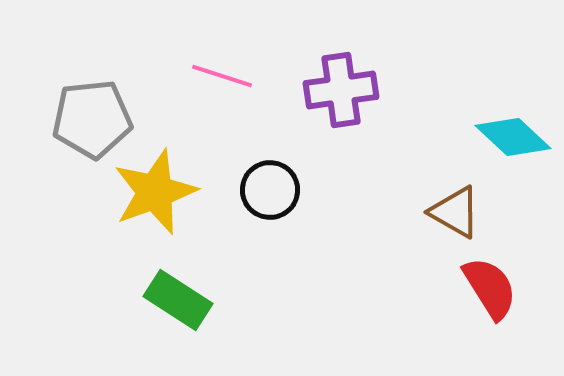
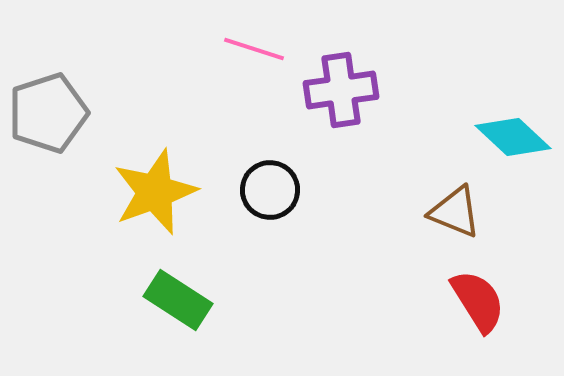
pink line: moved 32 px right, 27 px up
gray pentagon: moved 44 px left, 6 px up; rotated 12 degrees counterclockwise
brown triangle: rotated 8 degrees counterclockwise
red semicircle: moved 12 px left, 13 px down
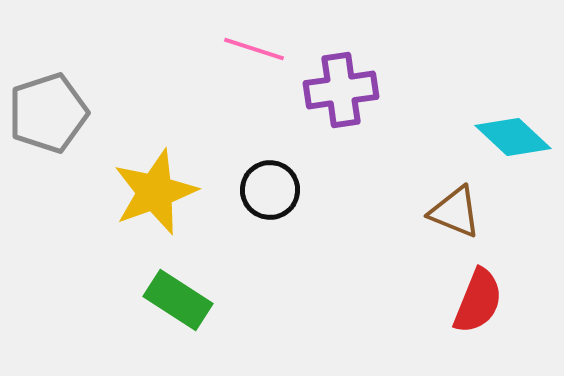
red semicircle: rotated 54 degrees clockwise
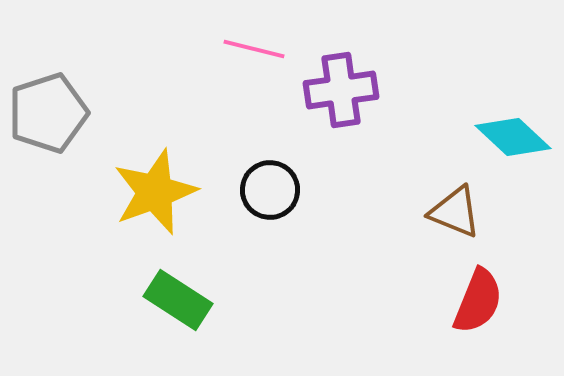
pink line: rotated 4 degrees counterclockwise
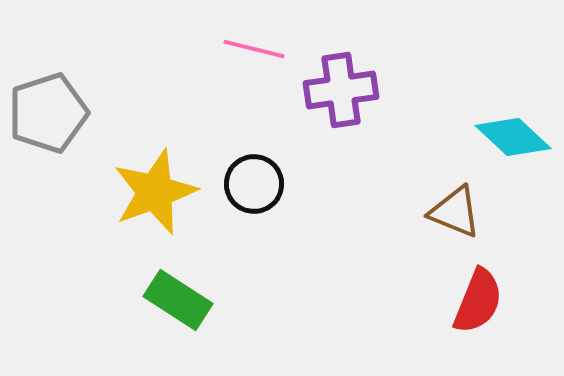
black circle: moved 16 px left, 6 px up
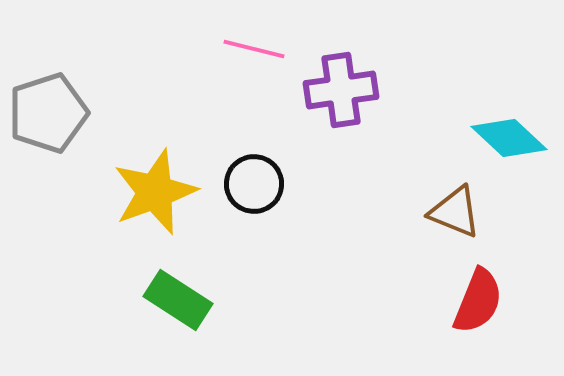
cyan diamond: moved 4 px left, 1 px down
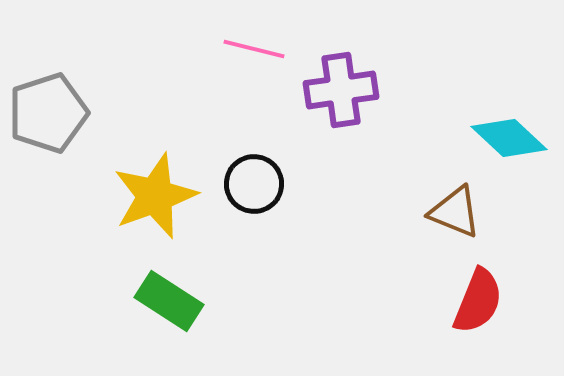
yellow star: moved 4 px down
green rectangle: moved 9 px left, 1 px down
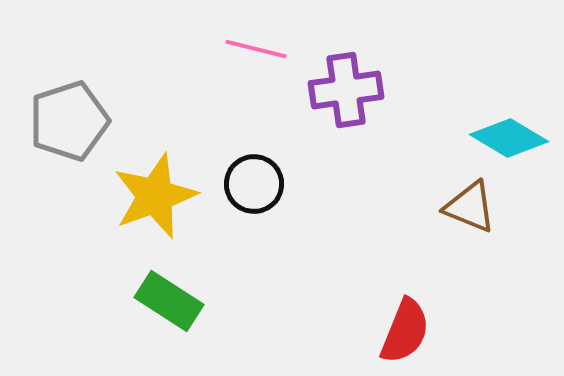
pink line: moved 2 px right
purple cross: moved 5 px right
gray pentagon: moved 21 px right, 8 px down
cyan diamond: rotated 12 degrees counterclockwise
brown triangle: moved 15 px right, 5 px up
red semicircle: moved 73 px left, 30 px down
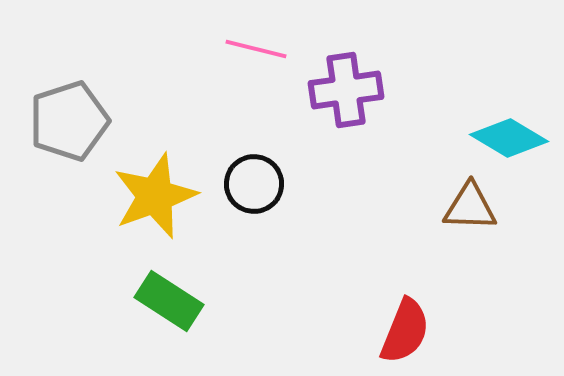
brown triangle: rotated 20 degrees counterclockwise
